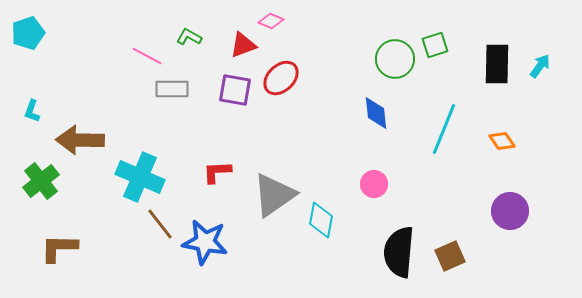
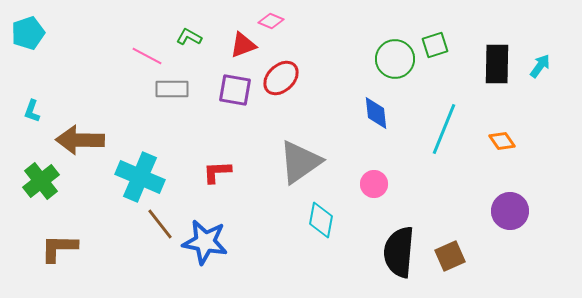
gray triangle: moved 26 px right, 33 px up
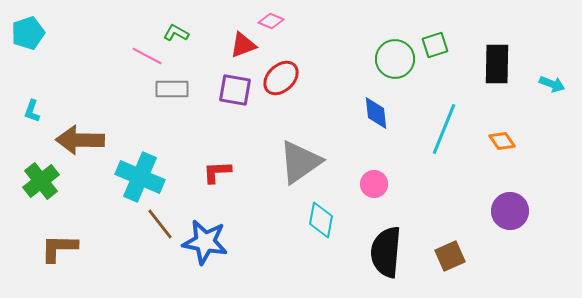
green L-shape: moved 13 px left, 4 px up
cyan arrow: moved 12 px right, 18 px down; rotated 75 degrees clockwise
black semicircle: moved 13 px left
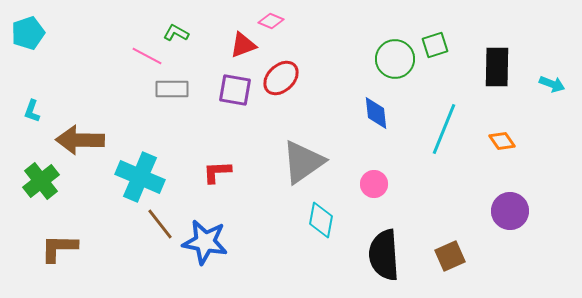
black rectangle: moved 3 px down
gray triangle: moved 3 px right
black semicircle: moved 2 px left, 3 px down; rotated 9 degrees counterclockwise
